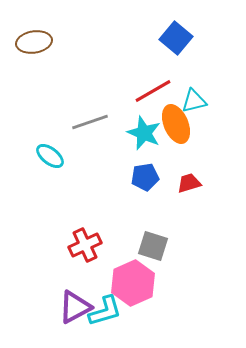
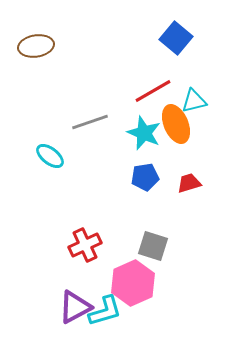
brown ellipse: moved 2 px right, 4 px down
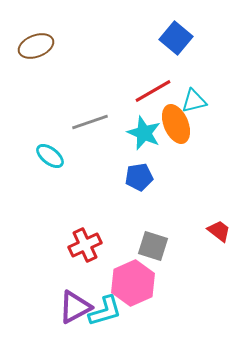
brown ellipse: rotated 12 degrees counterclockwise
blue pentagon: moved 6 px left
red trapezoid: moved 30 px right, 48 px down; rotated 55 degrees clockwise
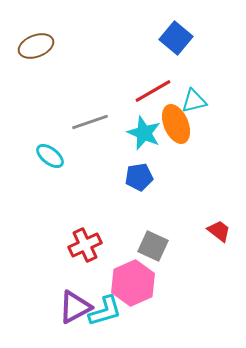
gray square: rotated 8 degrees clockwise
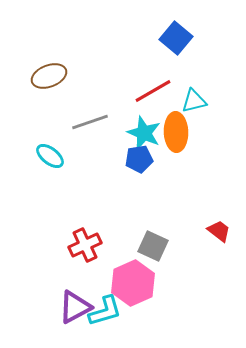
brown ellipse: moved 13 px right, 30 px down
orange ellipse: moved 8 px down; rotated 21 degrees clockwise
blue pentagon: moved 18 px up
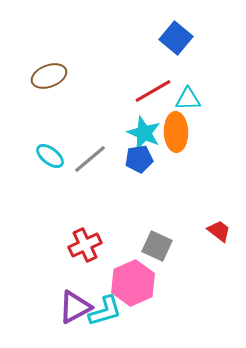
cyan triangle: moved 6 px left, 2 px up; rotated 12 degrees clockwise
gray line: moved 37 px down; rotated 21 degrees counterclockwise
gray square: moved 4 px right
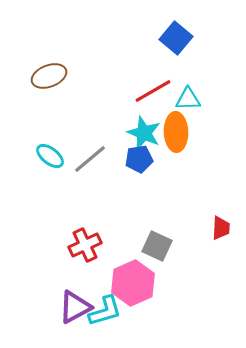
red trapezoid: moved 2 px right, 3 px up; rotated 55 degrees clockwise
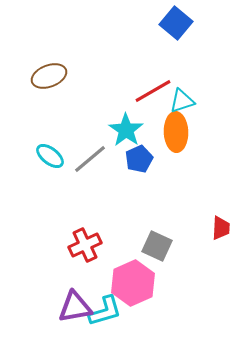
blue square: moved 15 px up
cyan triangle: moved 6 px left, 2 px down; rotated 16 degrees counterclockwise
cyan star: moved 18 px left, 3 px up; rotated 12 degrees clockwise
blue pentagon: rotated 16 degrees counterclockwise
purple triangle: rotated 18 degrees clockwise
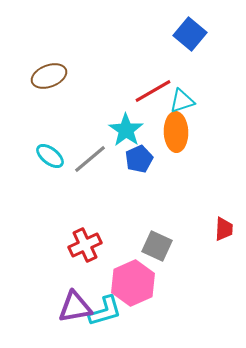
blue square: moved 14 px right, 11 px down
red trapezoid: moved 3 px right, 1 px down
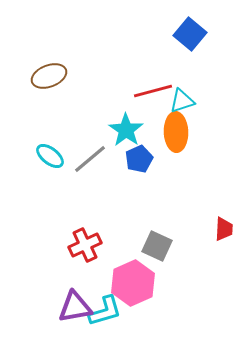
red line: rotated 15 degrees clockwise
